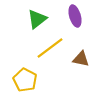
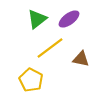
purple ellipse: moved 6 px left, 3 px down; rotated 70 degrees clockwise
yellow pentagon: moved 6 px right
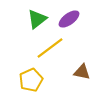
brown triangle: moved 1 px right, 13 px down
yellow pentagon: rotated 20 degrees clockwise
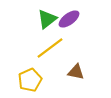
green triangle: moved 10 px right
brown triangle: moved 6 px left
yellow pentagon: moved 1 px left
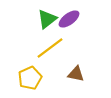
brown triangle: moved 2 px down
yellow pentagon: moved 2 px up
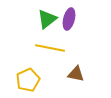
purple ellipse: rotated 40 degrees counterclockwise
yellow line: rotated 48 degrees clockwise
yellow pentagon: moved 2 px left, 2 px down
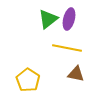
green triangle: moved 1 px right
yellow line: moved 17 px right
yellow pentagon: rotated 15 degrees counterclockwise
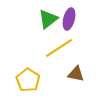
yellow line: moved 8 px left; rotated 44 degrees counterclockwise
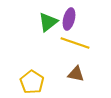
green triangle: moved 3 px down
yellow line: moved 16 px right, 5 px up; rotated 52 degrees clockwise
yellow pentagon: moved 4 px right, 2 px down
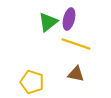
yellow line: moved 1 px right, 1 px down
yellow pentagon: rotated 15 degrees counterclockwise
